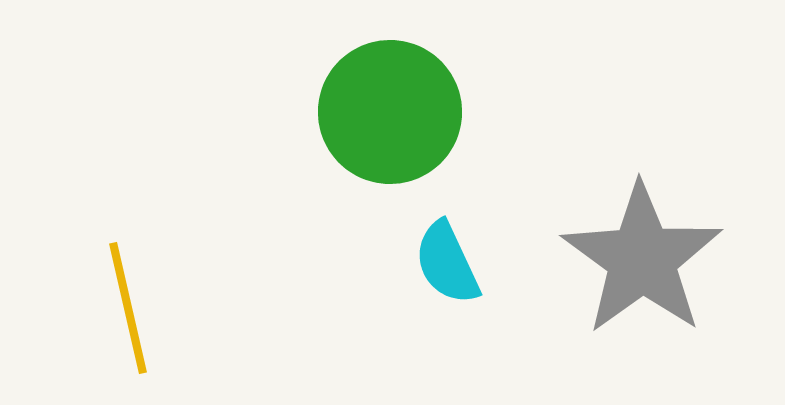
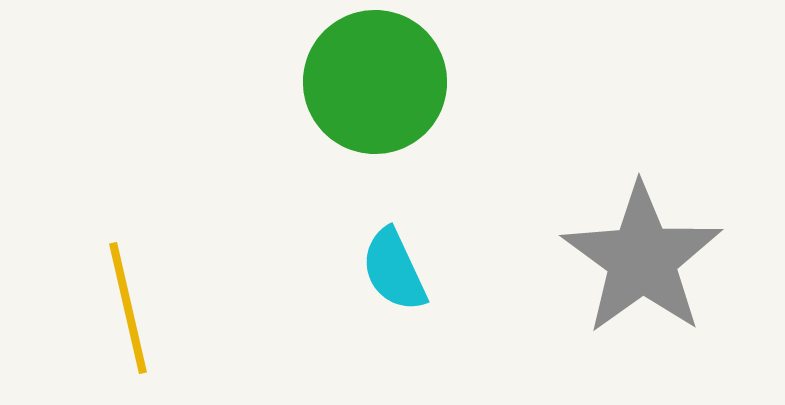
green circle: moved 15 px left, 30 px up
cyan semicircle: moved 53 px left, 7 px down
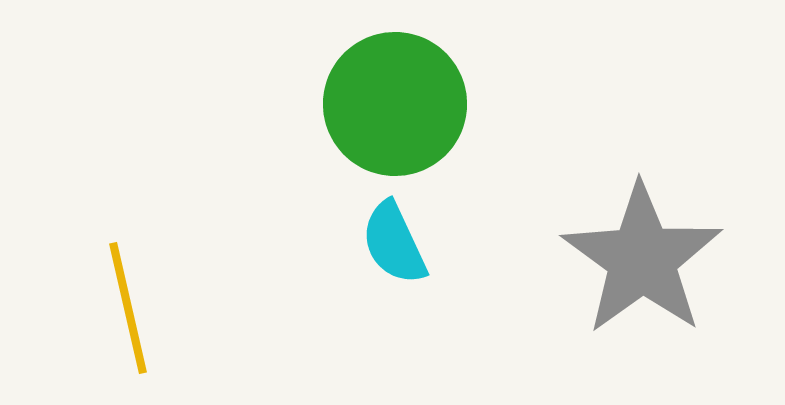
green circle: moved 20 px right, 22 px down
cyan semicircle: moved 27 px up
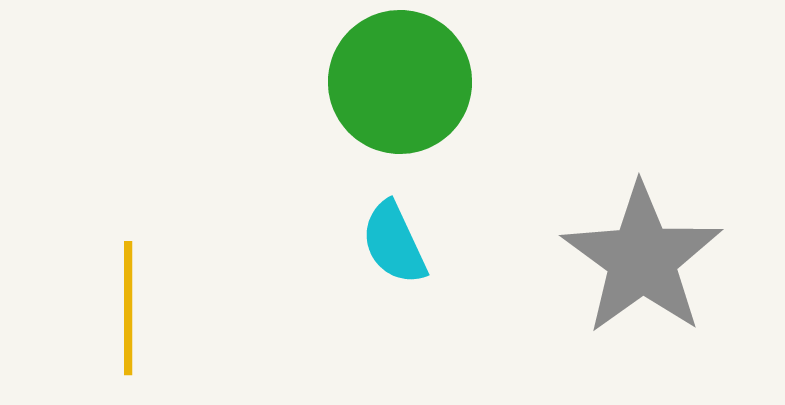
green circle: moved 5 px right, 22 px up
yellow line: rotated 13 degrees clockwise
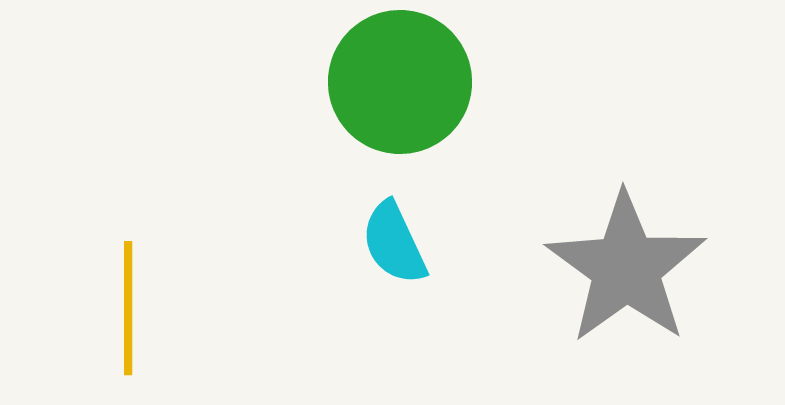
gray star: moved 16 px left, 9 px down
